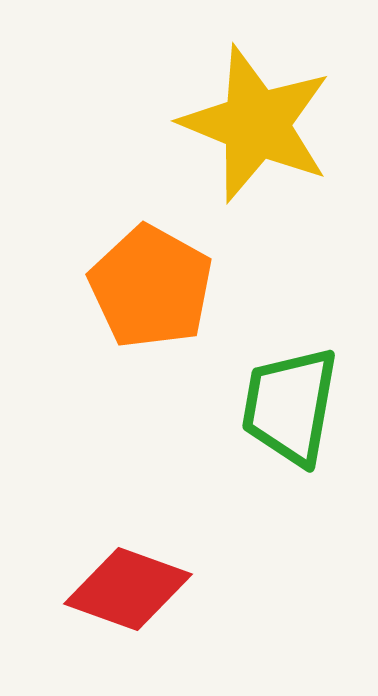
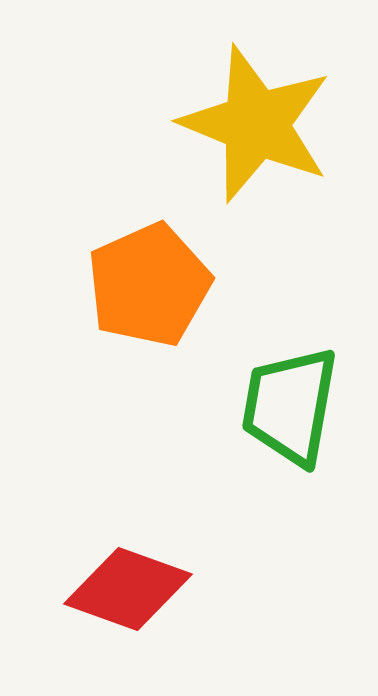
orange pentagon: moved 2 px left, 2 px up; rotated 19 degrees clockwise
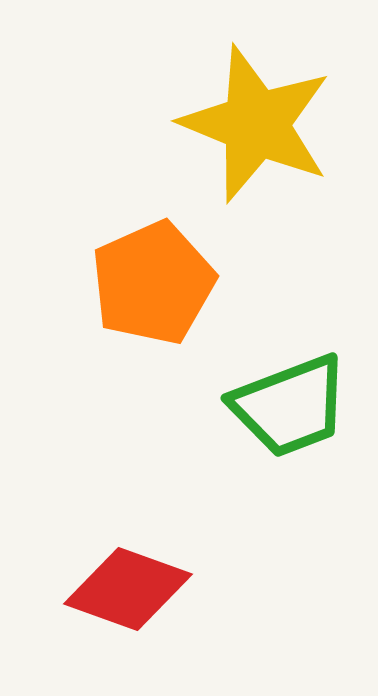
orange pentagon: moved 4 px right, 2 px up
green trapezoid: rotated 121 degrees counterclockwise
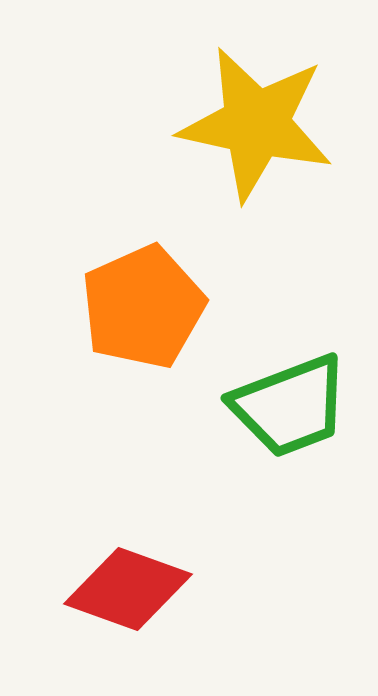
yellow star: rotated 10 degrees counterclockwise
orange pentagon: moved 10 px left, 24 px down
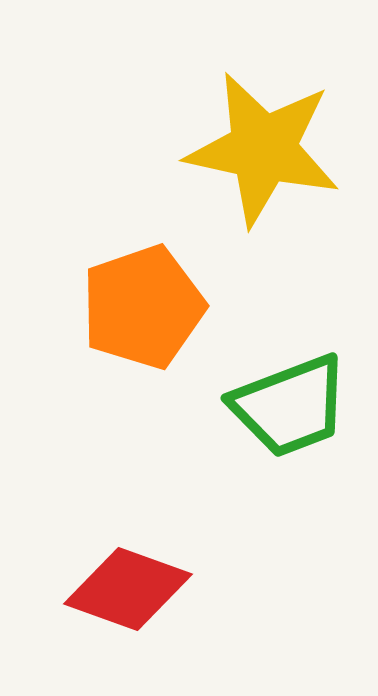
yellow star: moved 7 px right, 25 px down
orange pentagon: rotated 5 degrees clockwise
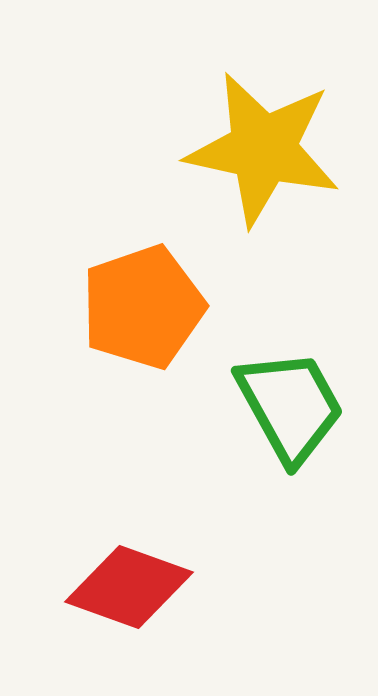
green trapezoid: rotated 98 degrees counterclockwise
red diamond: moved 1 px right, 2 px up
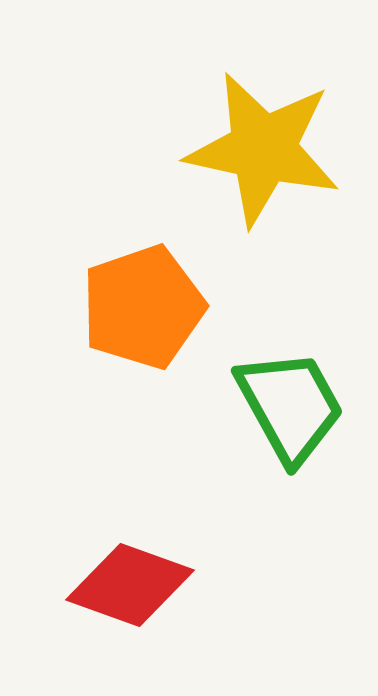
red diamond: moved 1 px right, 2 px up
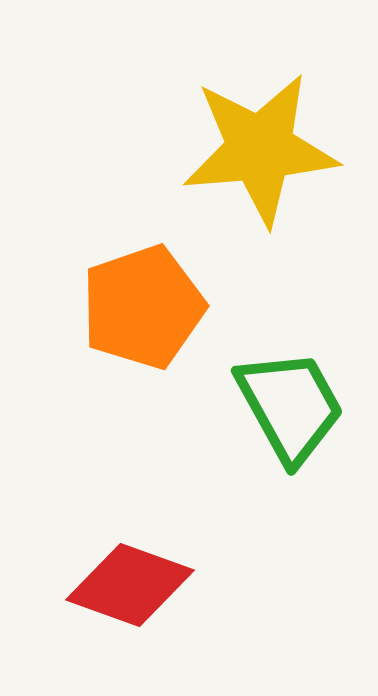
yellow star: moved 3 px left; rotated 17 degrees counterclockwise
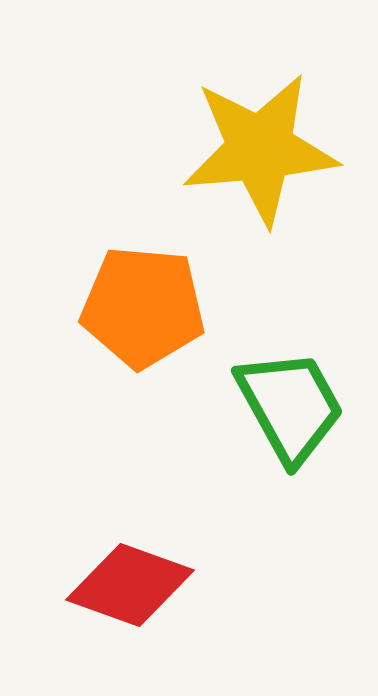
orange pentagon: rotated 24 degrees clockwise
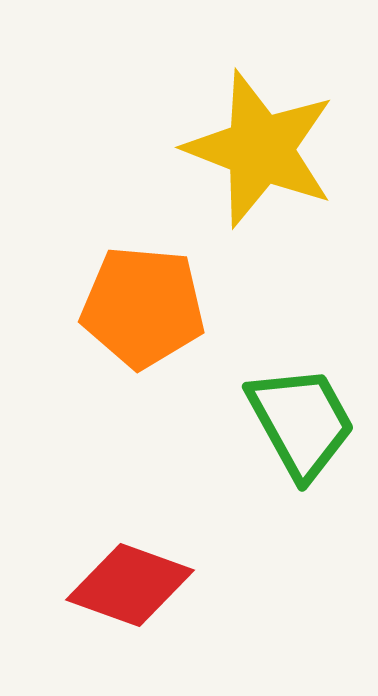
yellow star: rotated 26 degrees clockwise
green trapezoid: moved 11 px right, 16 px down
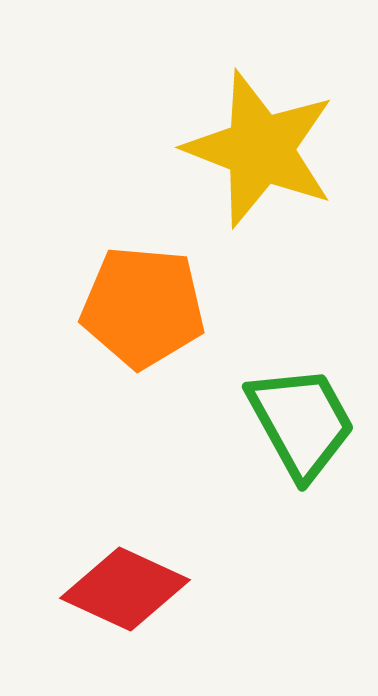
red diamond: moved 5 px left, 4 px down; rotated 5 degrees clockwise
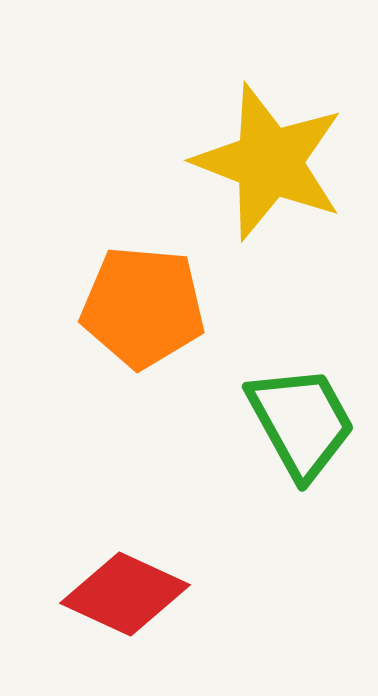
yellow star: moved 9 px right, 13 px down
red diamond: moved 5 px down
